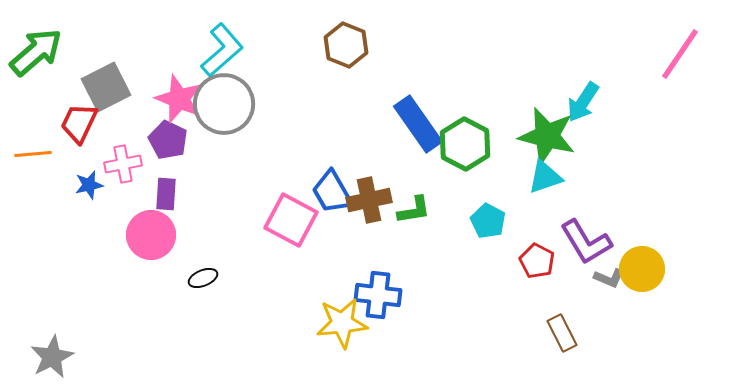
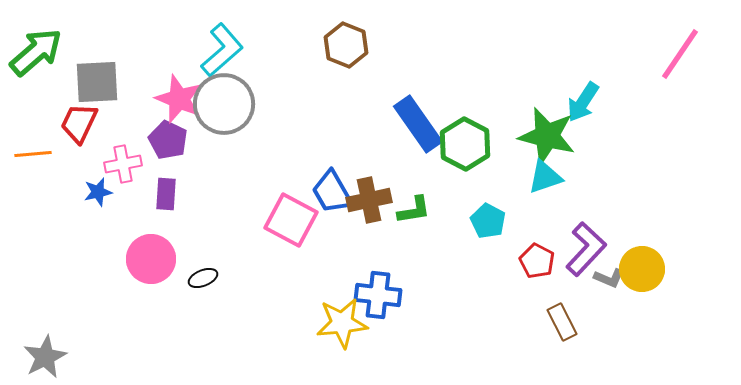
gray square: moved 9 px left, 5 px up; rotated 24 degrees clockwise
blue star: moved 9 px right, 7 px down
pink circle: moved 24 px down
purple L-shape: moved 7 px down; rotated 106 degrees counterclockwise
brown rectangle: moved 11 px up
gray star: moved 7 px left
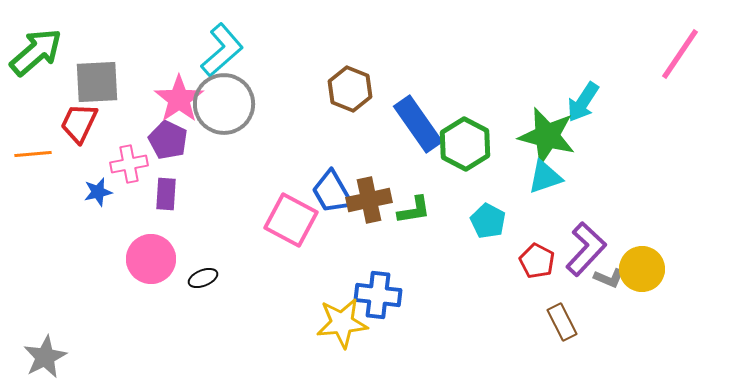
brown hexagon: moved 4 px right, 44 px down
pink star: rotated 15 degrees clockwise
pink cross: moved 6 px right
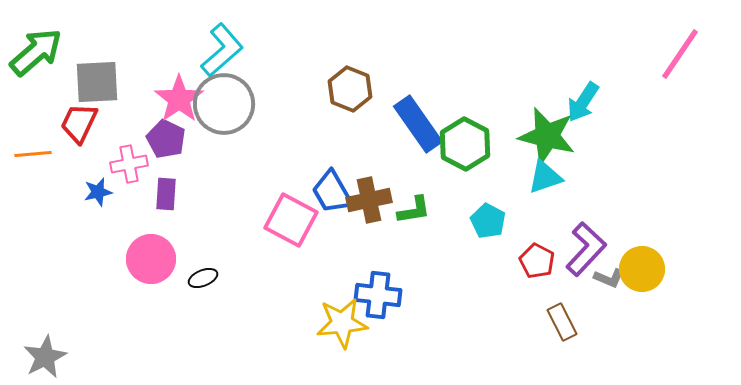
purple pentagon: moved 2 px left, 1 px up
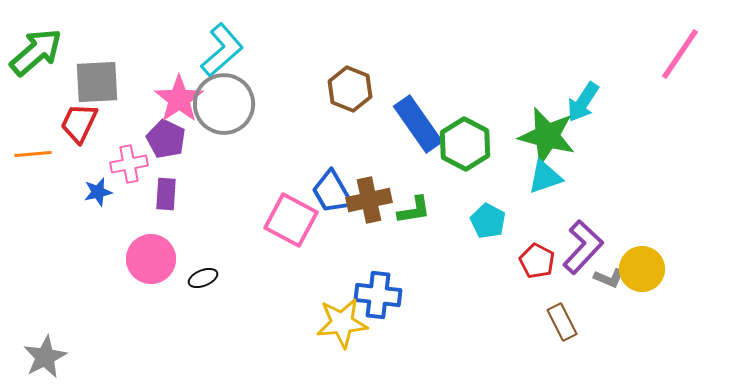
purple L-shape: moved 3 px left, 2 px up
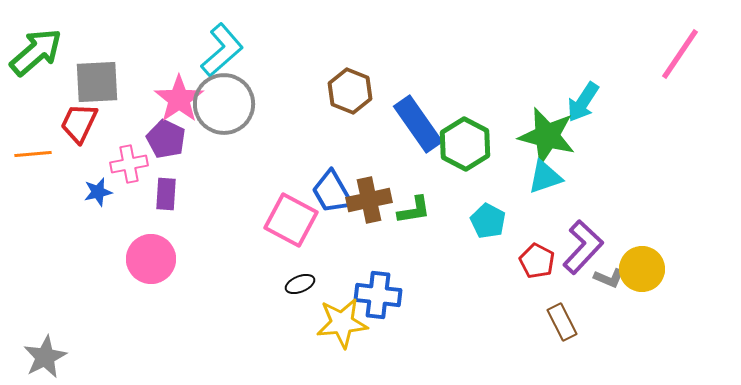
brown hexagon: moved 2 px down
black ellipse: moved 97 px right, 6 px down
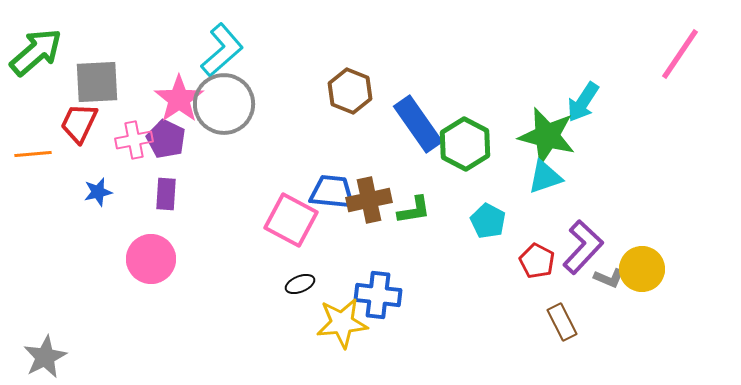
pink cross: moved 5 px right, 24 px up
blue trapezoid: rotated 126 degrees clockwise
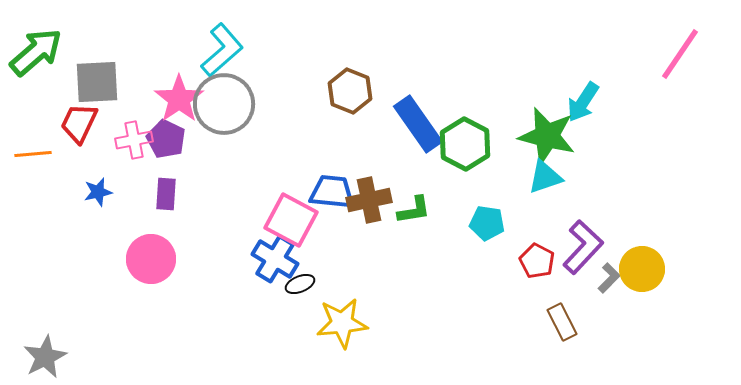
cyan pentagon: moved 1 px left, 2 px down; rotated 20 degrees counterclockwise
gray L-shape: rotated 68 degrees counterclockwise
blue cross: moved 103 px left, 36 px up; rotated 24 degrees clockwise
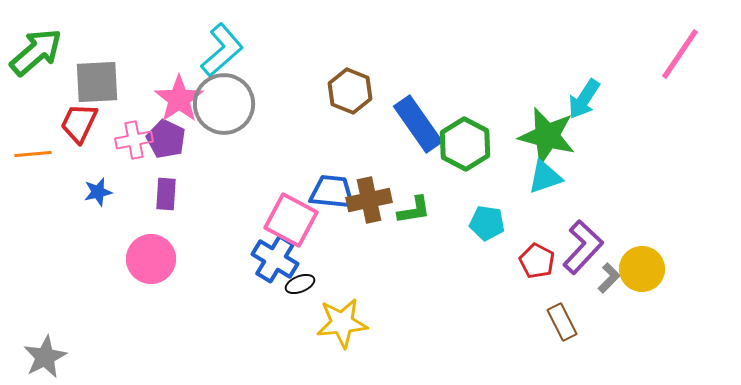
cyan arrow: moved 1 px right, 3 px up
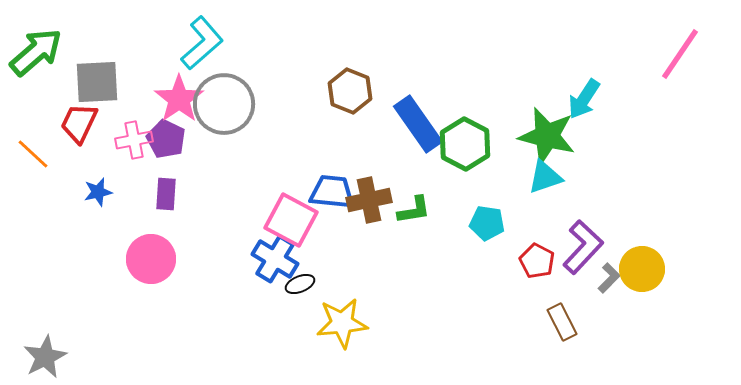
cyan L-shape: moved 20 px left, 7 px up
orange line: rotated 48 degrees clockwise
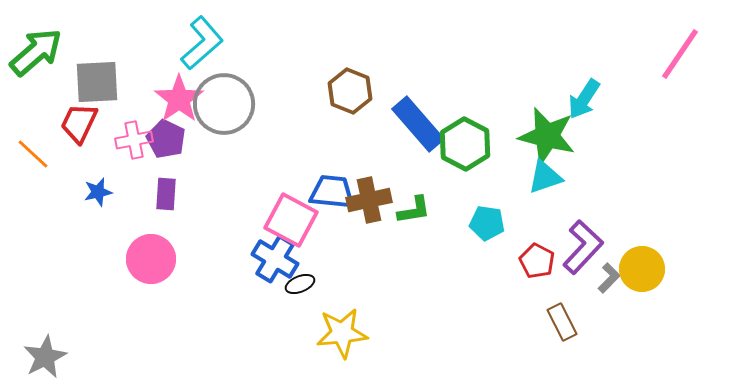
blue rectangle: rotated 6 degrees counterclockwise
yellow star: moved 10 px down
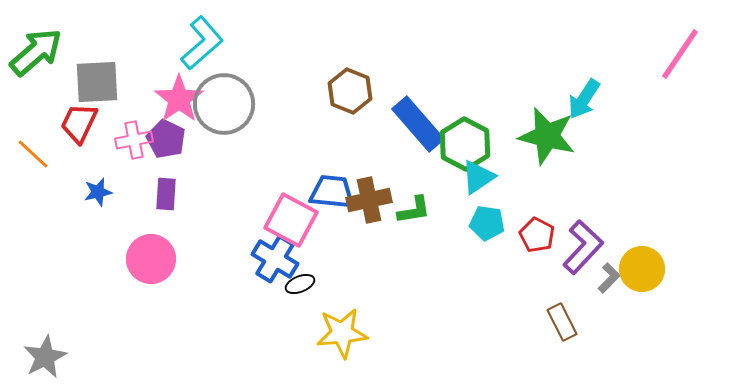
cyan triangle: moved 67 px left; rotated 15 degrees counterclockwise
red pentagon: moved 26 px up
